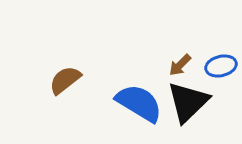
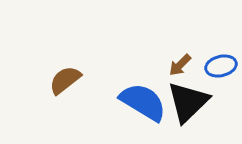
blue semicircle: moved 4 px right, 1 px up
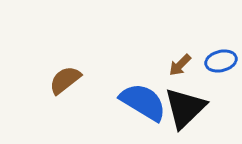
blue ellipse: moved 5 px up
black triangle: moved 3 px left, 6 px down
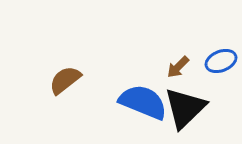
blue ellipse: rotated 8 degrees counterclockwise
brown arrow: moved 2 px left, 2 px down
blue semicircle: rotated 9 degrees counterclockwise
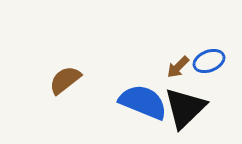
blue ellipse: moved 12 px left
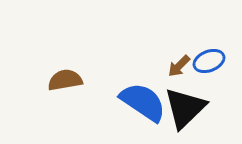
brown arrow: moved 1 px right, 1 px up
brown semicircle: rotated 28 degrees clockwise
blue semicircle: rotated 12 degrees clockwise
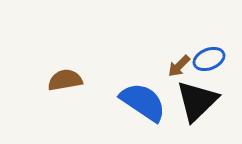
blue ellipse: moved 2 px up
black triangle: moved 12 px right, 7 px up
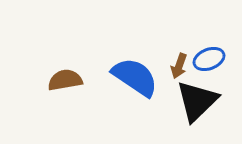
brown arrow: rotated 25 degrees counterclockwise
blue semicircle: moved 8 px left, 25 px up
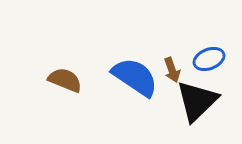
brown arrow: moved 7 px left, 4 px down; rotated 40 degrees counterclockwise
brown semicircle: rotated 32 degrees clockwise
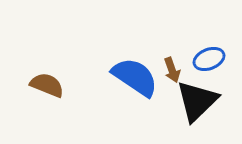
brown semicircle: moved 18 px left, 5 px down
